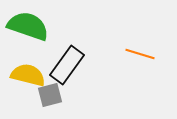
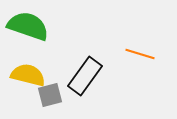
black rectangle: moved 18 px right, 11 px down
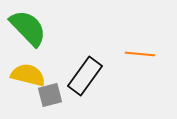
green semicircle: moved 2 px down; rotated 27 degrees clockwise
orange line: rotated 12 degrees counterclockwise
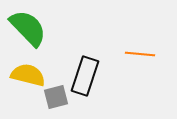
black rectangle: rotated 18 degrees counterclockwise
gray square: moved 6 px right, 2 px down
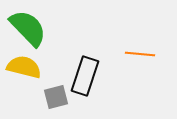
yellow semicircle: moved 4 px left, 8 px up
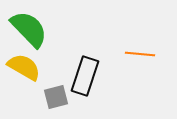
green semicircle: moved 1 px right, 1 px down
yellow semicircle: rotated 16 degrees clockwise
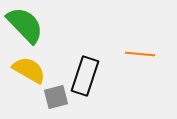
green semicircle: moved 4 px left, 4 px up
yellow semicircle: moved 5 px right, 3 px down
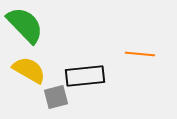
black rectangle: rotated 66 degrees clockwise
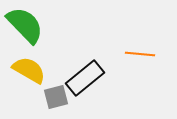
black rectangle: moved 2 px down; rotated 33 degrees counterclockwise
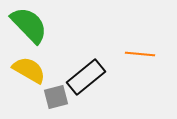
green semicircle: moved 4 px right
black rectangle: moved 1 px right, 1 px up
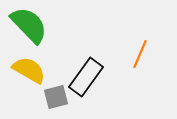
orange line: rotated 72 degrees counterclockwise
black rectangle: rotated 15 degrees counterclockwise
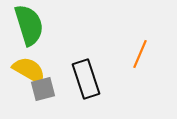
green semicircle: rotated 27 degrees clockwise
black rectangle: moved 2 px down; rotated 54 degrees counterclockwise
gray square: moved 13 px left, 8 px up
